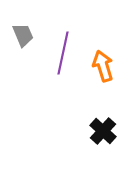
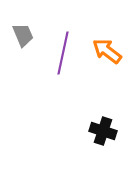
orange arrow: moved 4 px right, 15 px up; rotated 36 degrees counterclockwise
black cross: rotated 24 degrees counterclockwise
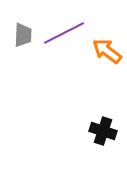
gray trapezoid: rotated 25 degrees clockwise
purple line: moved 1 px right, 20 px up; rotated 51 degrees clockwise
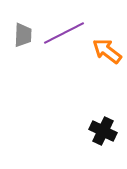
black cross: rotated 8 degrees clockwise
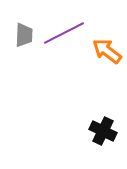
gray trapezoid: moved 1 px right
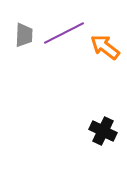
orange arrow: moved 2 px left, 4 px up
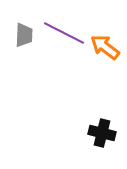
purple line: rotated 54 degrees clockwise
black cross: moved 1 px left, 2 px down; rotated 12 degrees counterclockwise
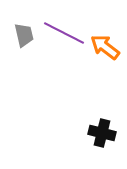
gray trapezoid: rotated 15 degrees counterclockwise
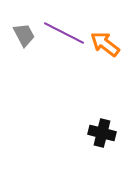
gray trapezoid: rotated 15 degrees counterclockwise
orange arrow: moved 3 px up
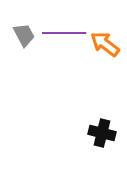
purple line: rotated 27 degrees counterclockwise
